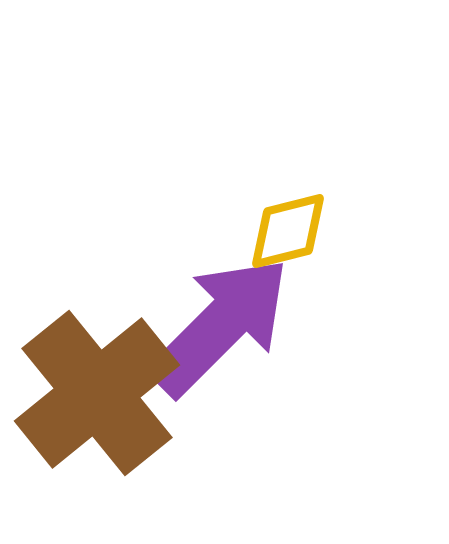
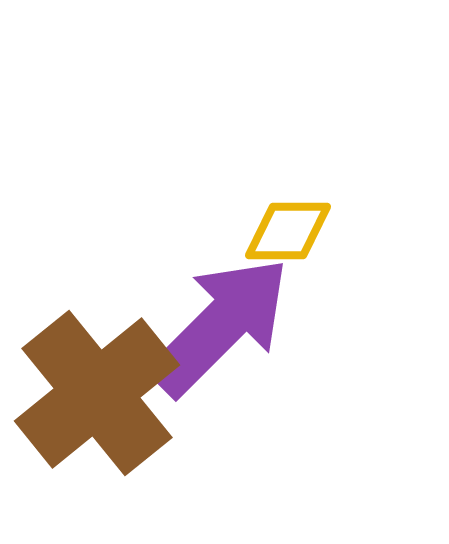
yellow diamond: rotated 14 degrees clockwise
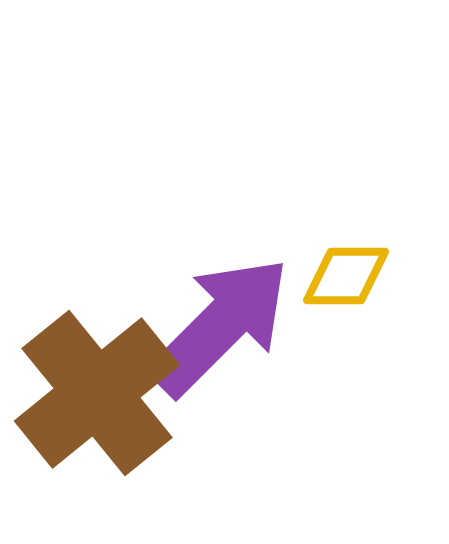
yellow diamond: moved 58 px right, 45 px down
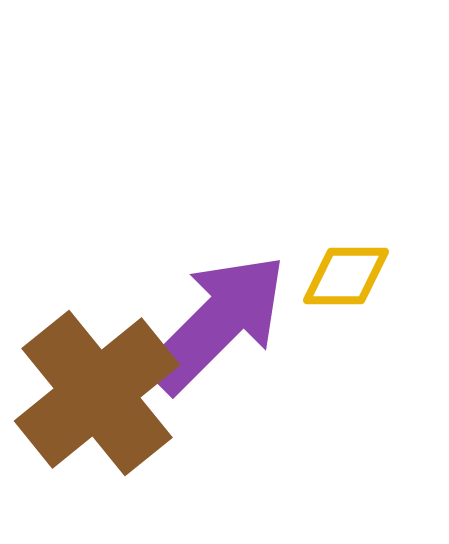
purple arrow: moved 3 px left, 3 px up
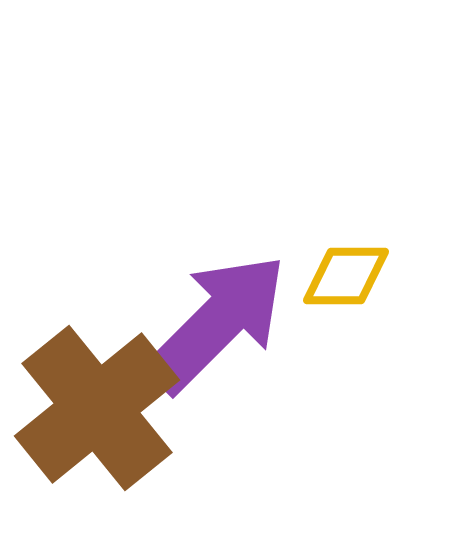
brown cross: moved 15 px down
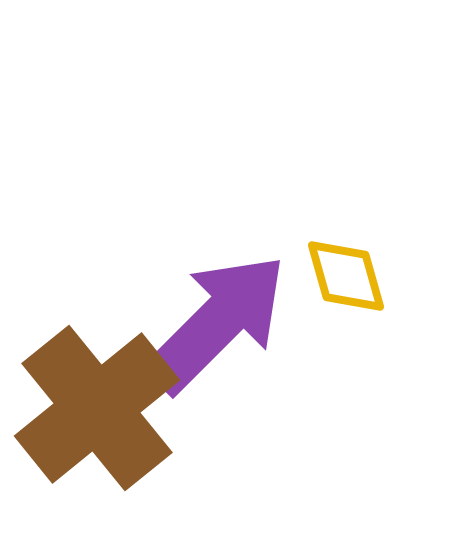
yellow diamond: rotated 74 degrees clockwise
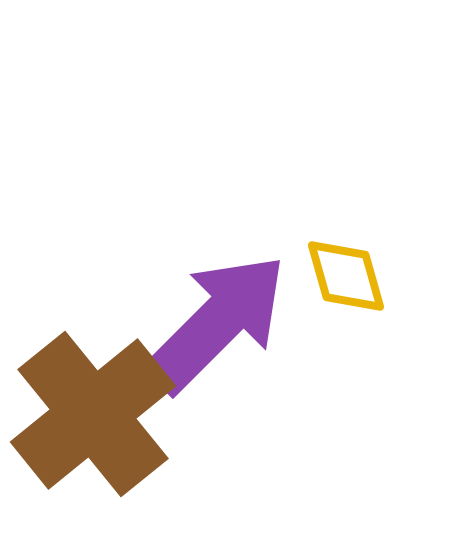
brown cross: moved 4 px left, 6 px down
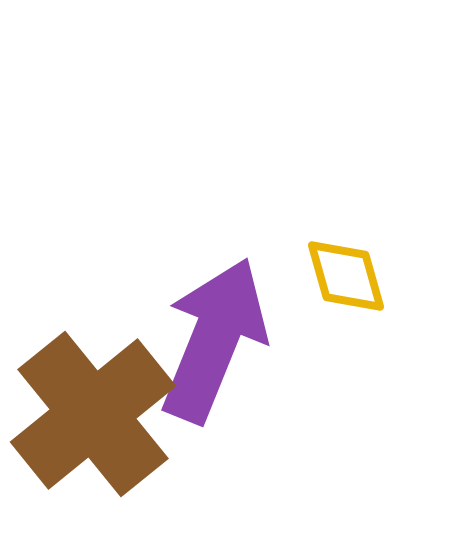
purple arrow: moved 3 px left, 17 px down; rotated 23 degrees counterclockwise
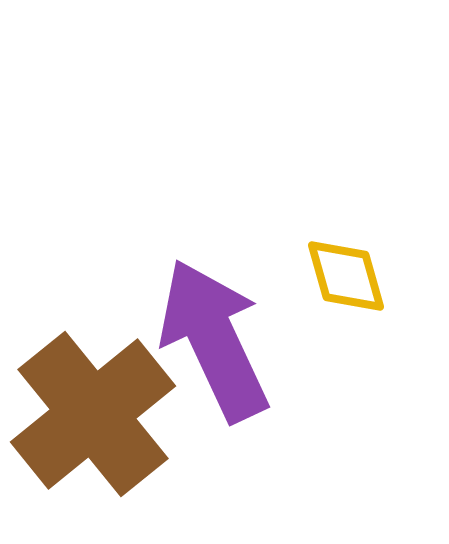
purple arrow: rotated 47 degrees counterclockwise
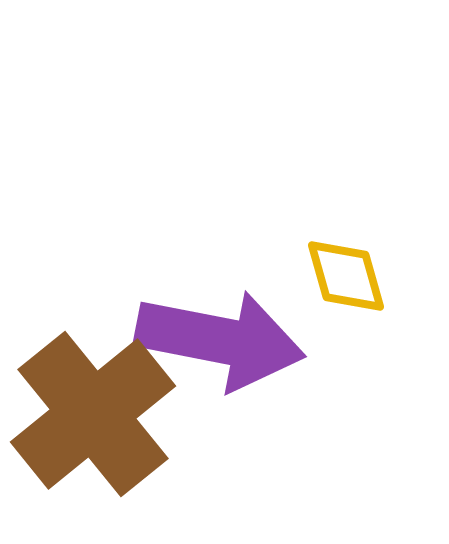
purple arrow: moved 6 px right; rotated 126 degrees clockwise
